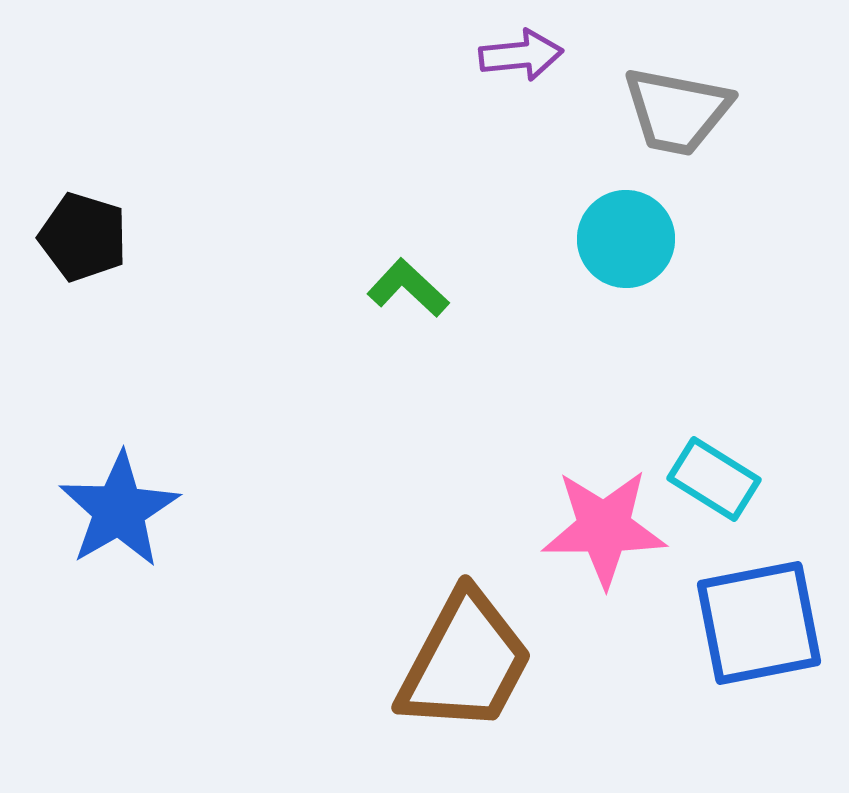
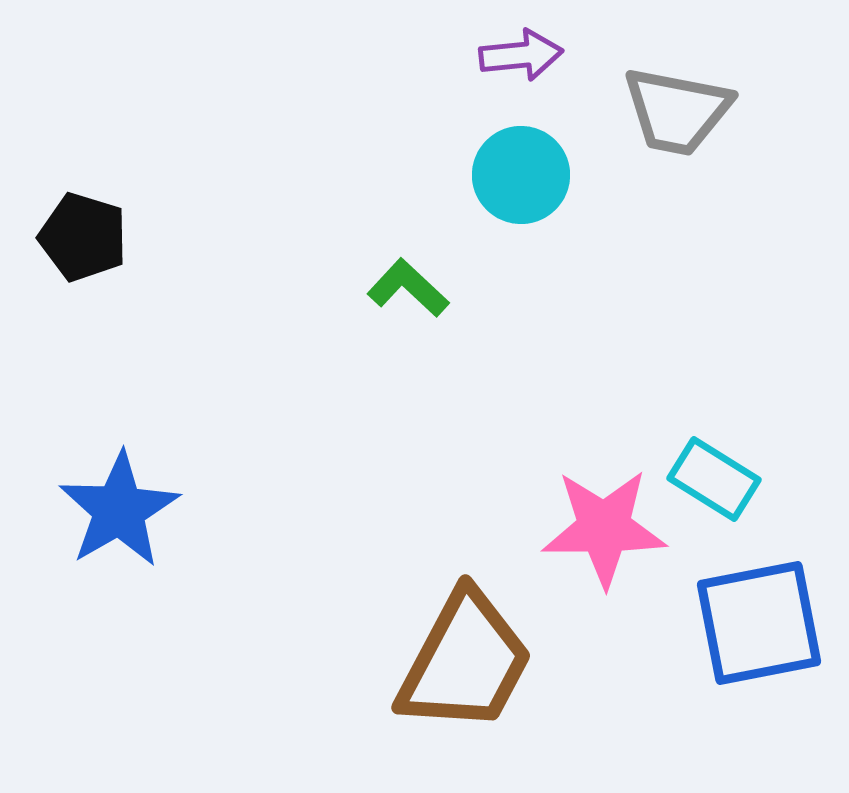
cyan circle: moved 105 px left, 64 px up
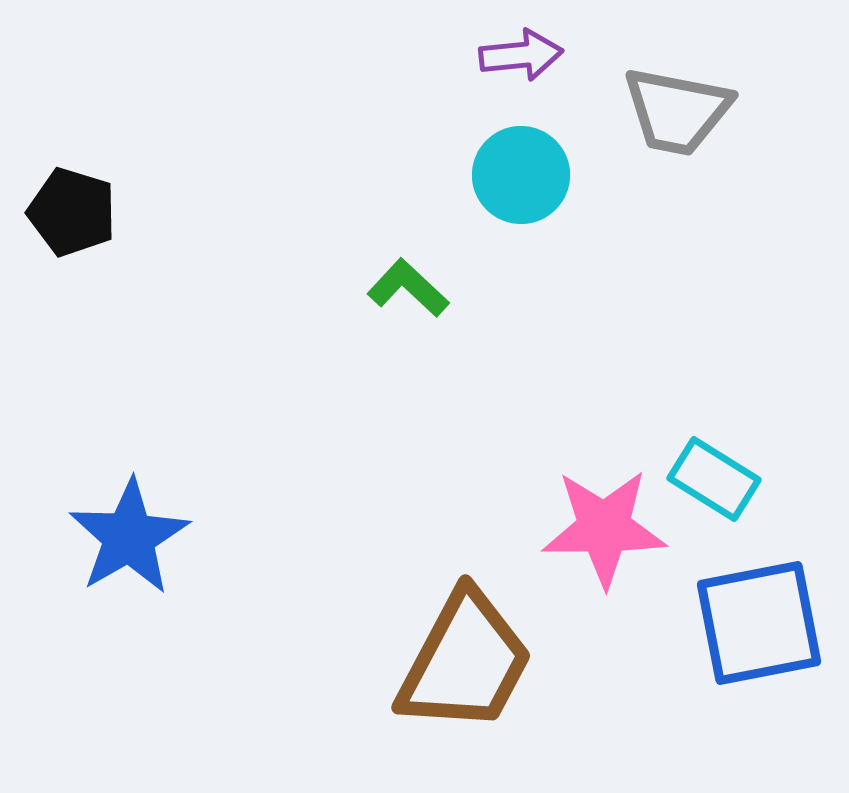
black pentagon: moved 11 px left, 25 px up
blue star: moved 10 px right, 27 px down
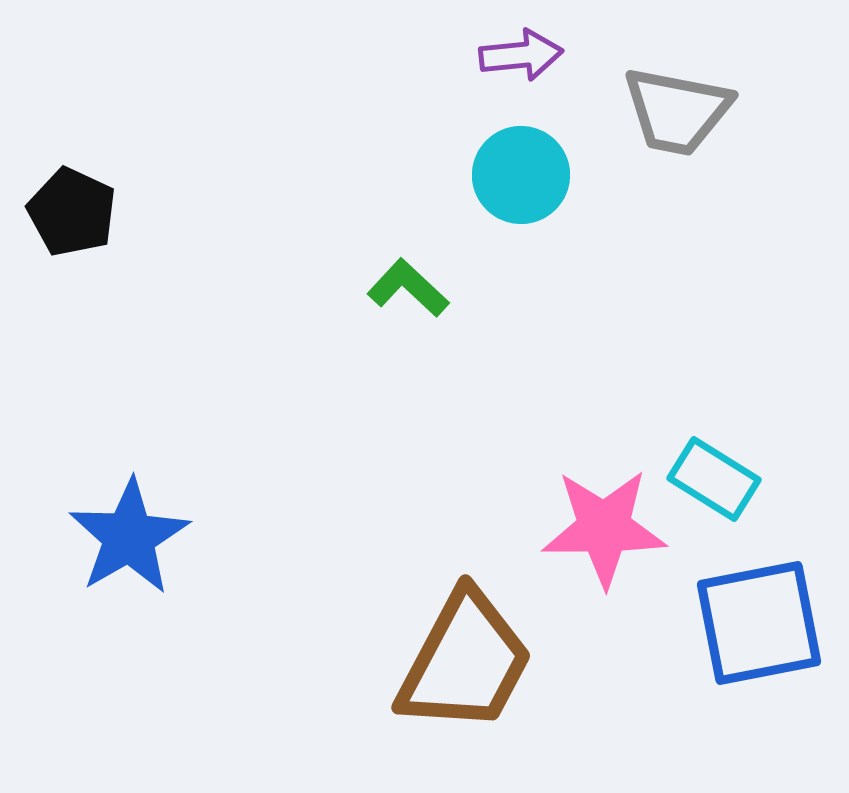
black pentagon: rotated 8 degrees clockwise
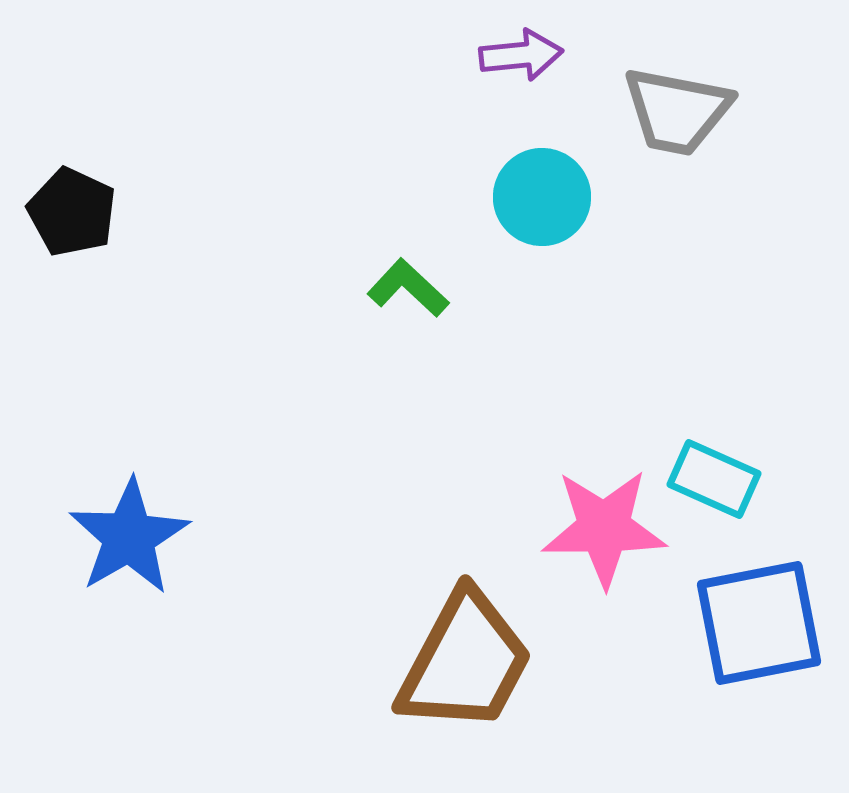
cyan circle: moved 21 px right, 22 px down
cyan rectangle: rotated 8 degrees counterclockwise
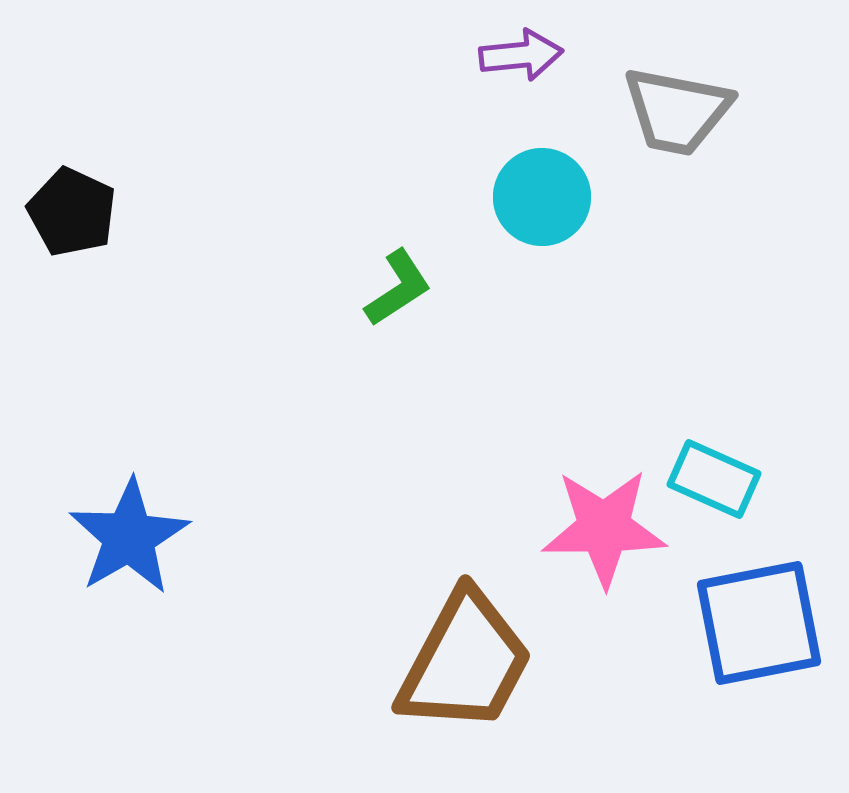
green L-shape: moved 10 px left; rotated 104 degrees clockwise
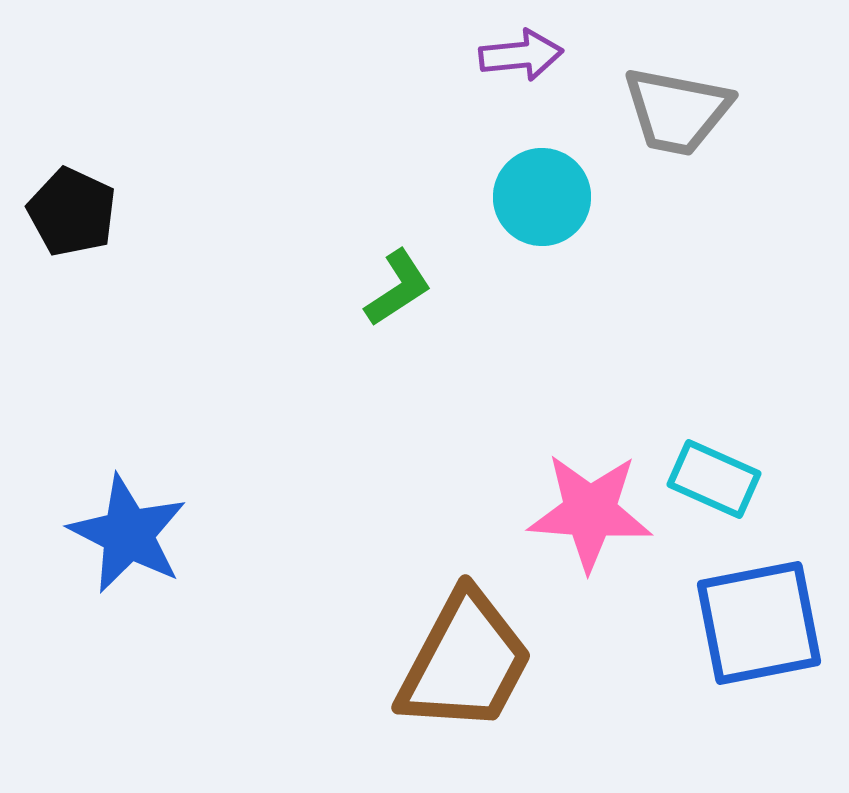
pink star: moved 14 px left, 16 px up; rotated 4 degrees clockwise
blue star: moved 1 px left, 3 px up; rotated 15 degrees counterclockwise
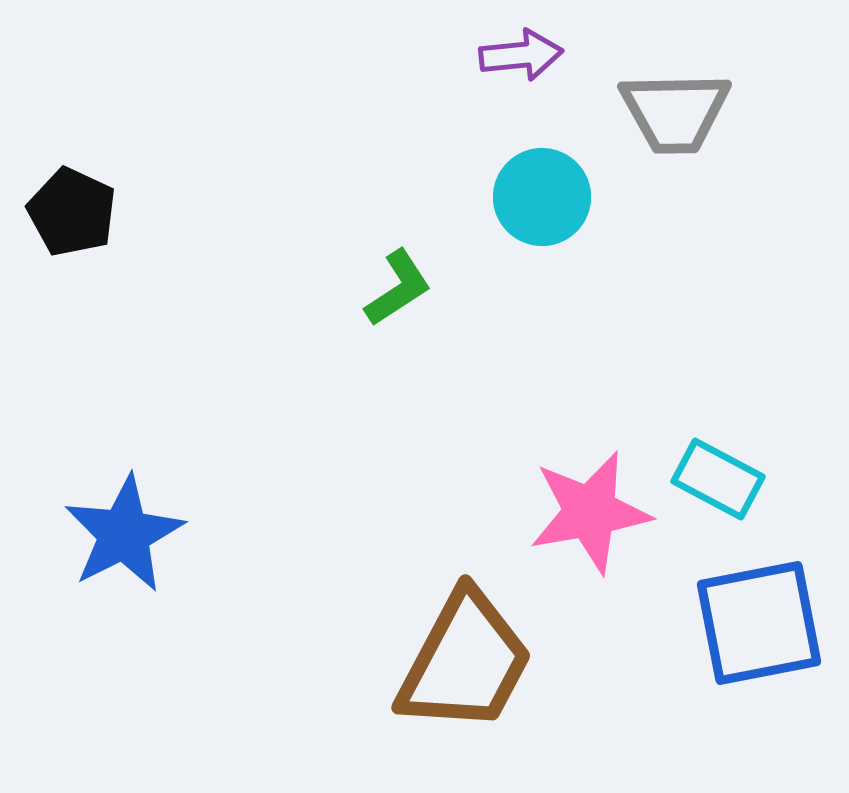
gray trapezoid: moved 2 px left, 1 px down; rotated 12 degrees counterclockwise
cyan rectangle: moved 4 px right; rotated 4 degrees clockwise
pink star: rotated 14 degrees counterclockwise
blue star: moved 4 px left; rotated 18 degrees clockwise
